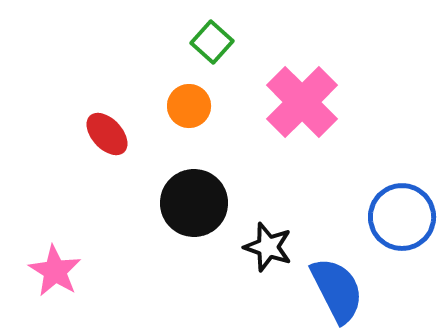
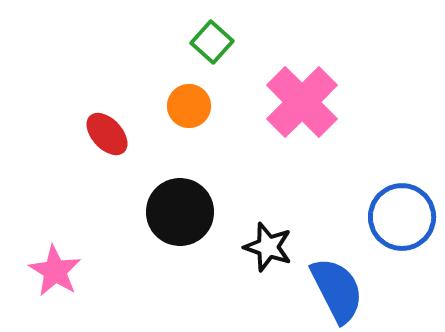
black circle: moved 14 px left, 9 px down
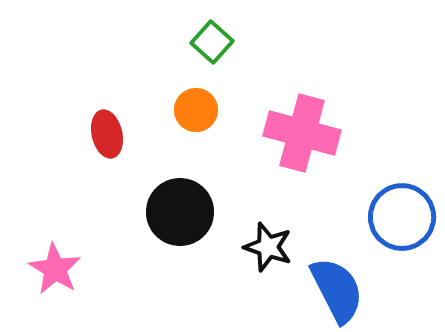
pink cross: moved 31 px down; rotated 30 degrees counterclockwise
orange circle: moved 7 px right, 4 px down
red ellipse: rotated 30 degrees clockwise
pink star: moved 2 px up
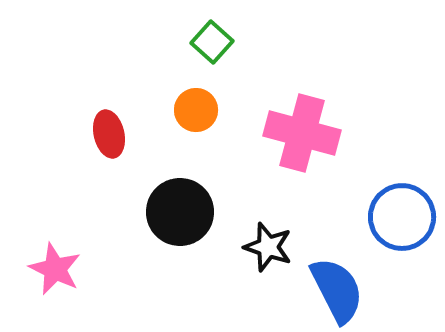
red ellipse: moved 2 px right
pink star: rotated 6 degrees counterclockwise
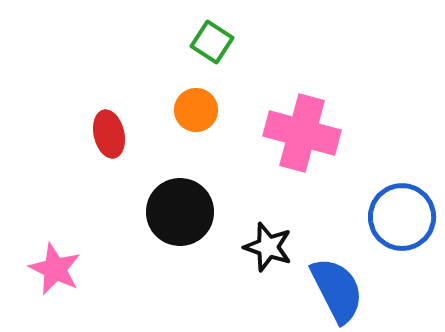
green square: rotated 9 degrees counterclockwise
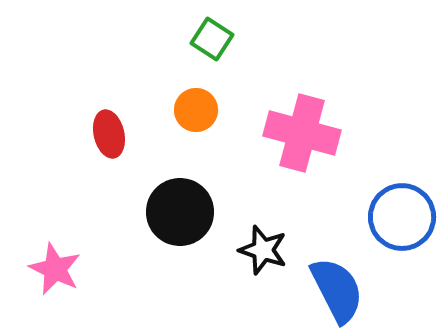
green square: moved 3 px up
black star: moved 5 px left, 3 px down
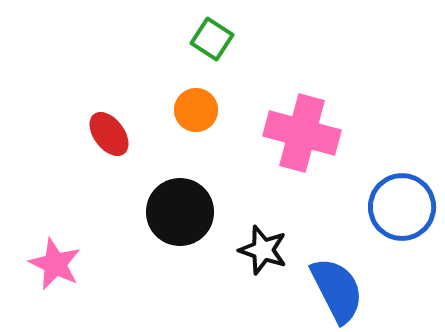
red ellipse: rotated 24 degrees counterclockwise
blue circle: moved 10 px up
pink star: moved 5 px up
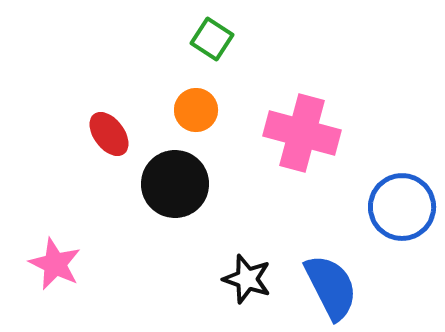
black circle: moved 5 px left, 28 px up
black star: moved 16 px left, 29 px down
blue semicircle: moved 6 px left, 3 px up
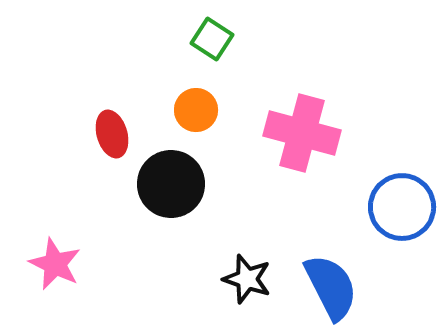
red ellipse: moved 3 px right; rotated 21 degrees clockwise
black circle: moved 4 px left
